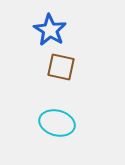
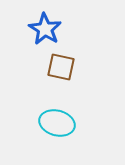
blue star: moved 5 px left, 1 px up
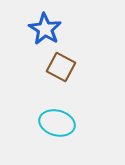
brown square: rotated 16 degrees clockwise
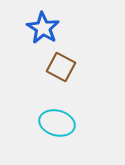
blue star: moved 2 px left, 1 px up
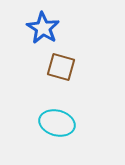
brown square: rotated 12 degrees counterclockwise
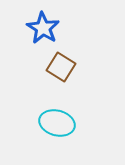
brown square: rotated 16 degrees clockwise
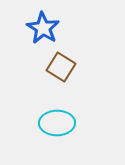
cyan ellipse: rotated 16 degrees counterclockwise
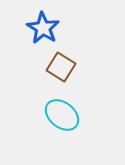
cyan ellipse: moved 5 px right, 8 px up; rotated 40 degrees clockwise
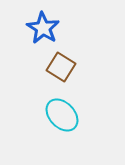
cyan ellipse: rotated 8 degrees clockwise
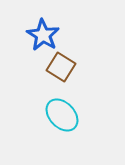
blue star: moved 7 px down
